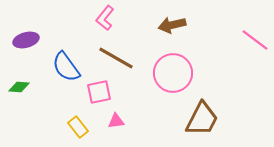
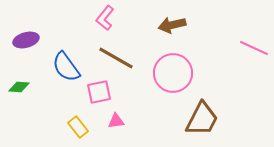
pink line: moved 1 px left, 8 px down; rotated 12 degrees counterclockwise
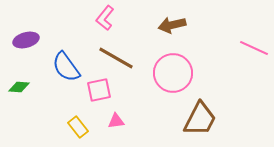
pink square: moved 2 px up
brown trapezoid: moved 2 px left
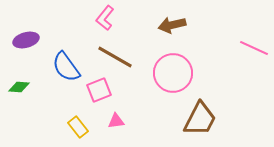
brown line: moved 1 px left, 1 px up
pink square: rotated 10 degrees counterclockwise
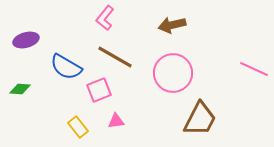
pink line: moved 21 px down
blue semicircle: rotated 24 degrees counterclockwise
green diamond: moved 1 px right, 2 px down
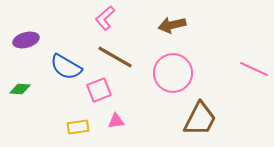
pink L-shape: rotated 10 degrees clockwise
yellow rectangle: rotated 60 degrees counterclockwise
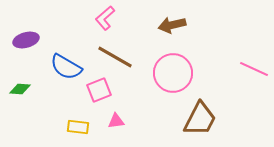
yellow rectangle: rotated 15 degrees clockwise
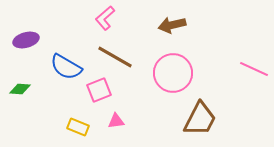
yellow rectangle: rotated 15 degrees clockwise
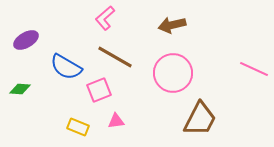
purple ellipse: rotated 15 degrees counterclockwise
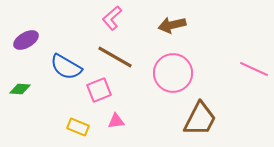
pink L-shape: moved 7 px right
